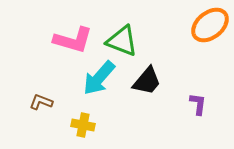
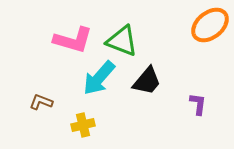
yellow cross: rotated 25 degrees counterclockwise
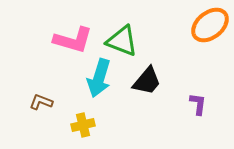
cyan arrow: rotated 24 degrees counterclockwise
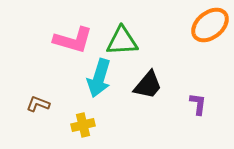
green triangle: rotated 24 degrees counterclockwise
black trapezoid: moved 1 px right, 4 px down
brown L-shape: moved 3 px left, 2 px down
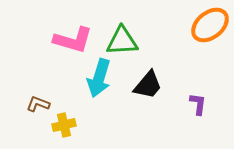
yellow cross: moved 19 px left
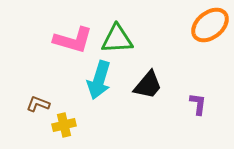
green triangle: moved 5 px left, 2 px up
cyan arrow: moved 2 px down
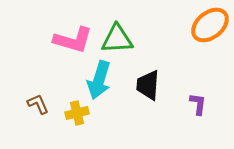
black trapezoid: rotated 144 degrees clockwise
brown L-shape: rotated 45 degrees clockwise
yellow cross: moved 13 px right, 12 px up
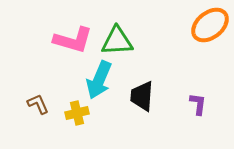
green triangle: moved 2 px down
cyan arrow: rotated 6 degrees clockwise
black trapezoid: moved 6 px left, 11 px down
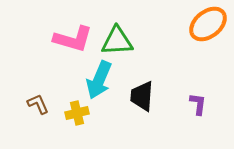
orange ellipse: moved 2 px left, 1 px up
pink L-shape: moved 1 px up
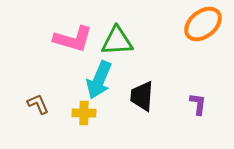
orange ellipse: moved 5 px left
yellow cross: moved 7 px right; rotated 15 degrees clockwise
